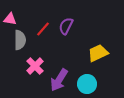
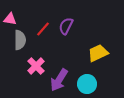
pink cross: moved 1 px right
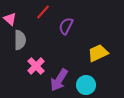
pink triangle: rotated 32 degrees clockwise
red line: moved 17 px up
cyan circle: moved 1 px left, 1 px down
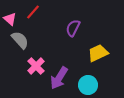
red line: moved 10 px left
purple semicircle: moved 7 px right, 2 px down
gray semicircle: rotated 42 degrees counterclockwise
purple arrow: moved 2 px up
cyan circle: moved 2 px right
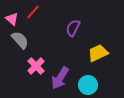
pink triangle: moved 2 px right
purple arrow: moved 1 px right
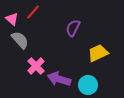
purple arrow: moved 1 px left, 1 px down; rotated 75 degrees clockwise
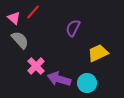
pink triangle: moved 2 px right, 1 px up
cyan circle: moved 1 px left, 2 px up
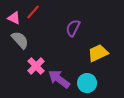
pink triangle: rotated 16 degrees counterclockwise
purple arrow: rotated 20 degrees clockwise
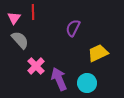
red line: rotated 42 degrees counterclockwise
pink triangle: rotated 40 degrees clockwise
purple arrow: rotated 30 degrees clockwise
